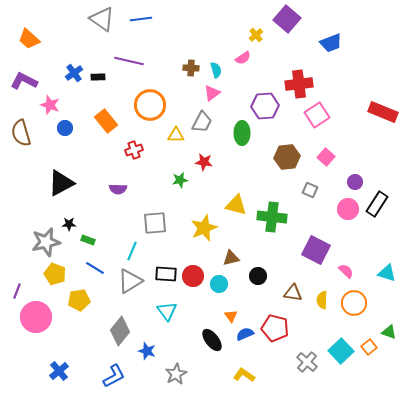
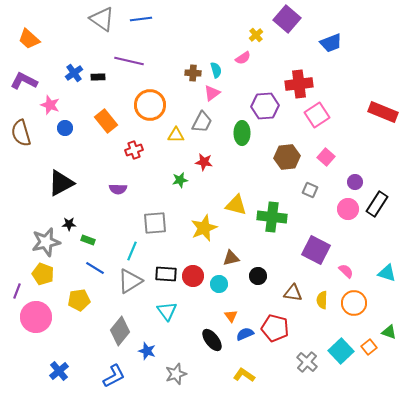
brown cross at (191, 68): moved 2 px right, 5 px down
yellow pentagon at (55, 274): moved 12 px left
gray star at (176, 374): rotated 10 degrees clockwise
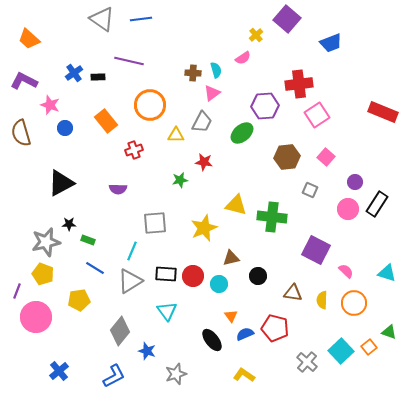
green ellipse at (242, 133): rotated 50 degrees clockwise
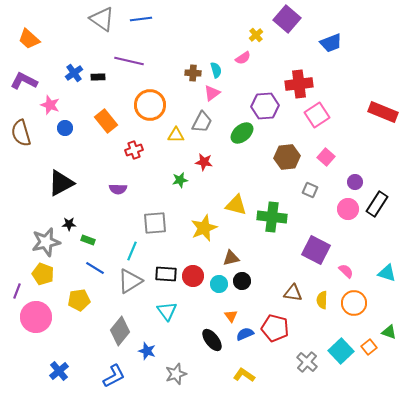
black circle at (258, 276): moved 16 px left, 5 px down
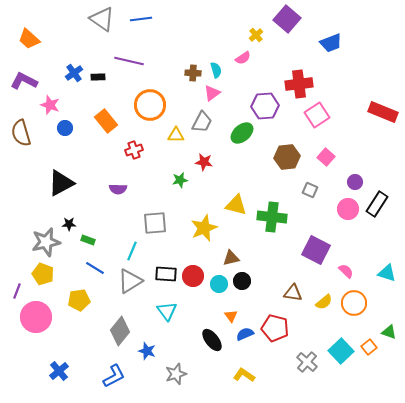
yellow semicircle at (322, 300): moved 2 px right, 2 px down; rotated 132 degrees counterclockwise
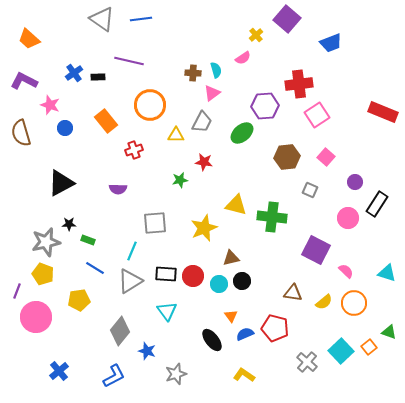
pink circle at (348, 209): moved 9 px down
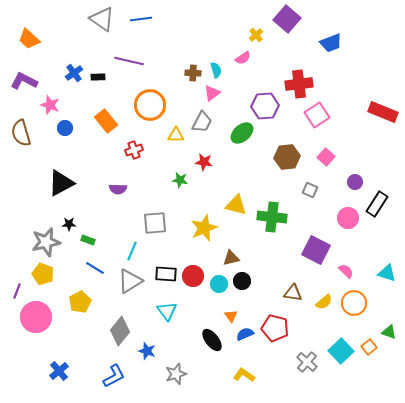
green star at (180, 180): rotated 21 degrees clockwise
yellow pentagon at (79, 300): moved 1 px right, 2 px down; rotated 20 degrees counterclockwise
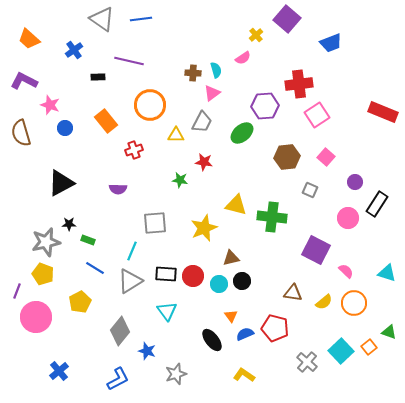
blue cross at (74, 73): moved 23 px up
blue L-shape at (114, 376): moved 4 px right, 3 px down
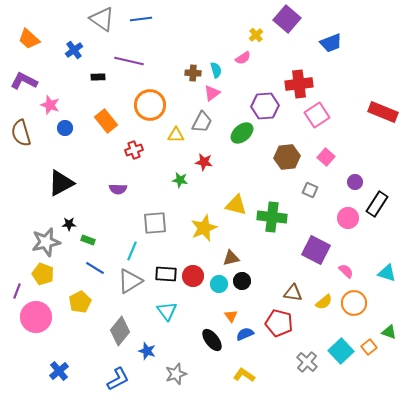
red pentagon at (275, 328): moved 4 px right, 5 px up
